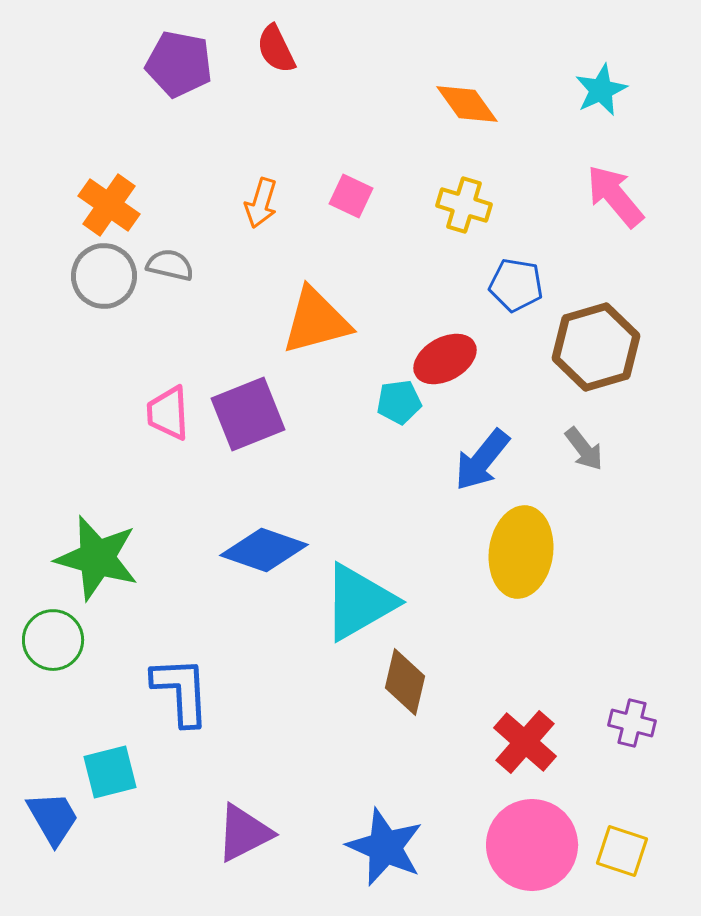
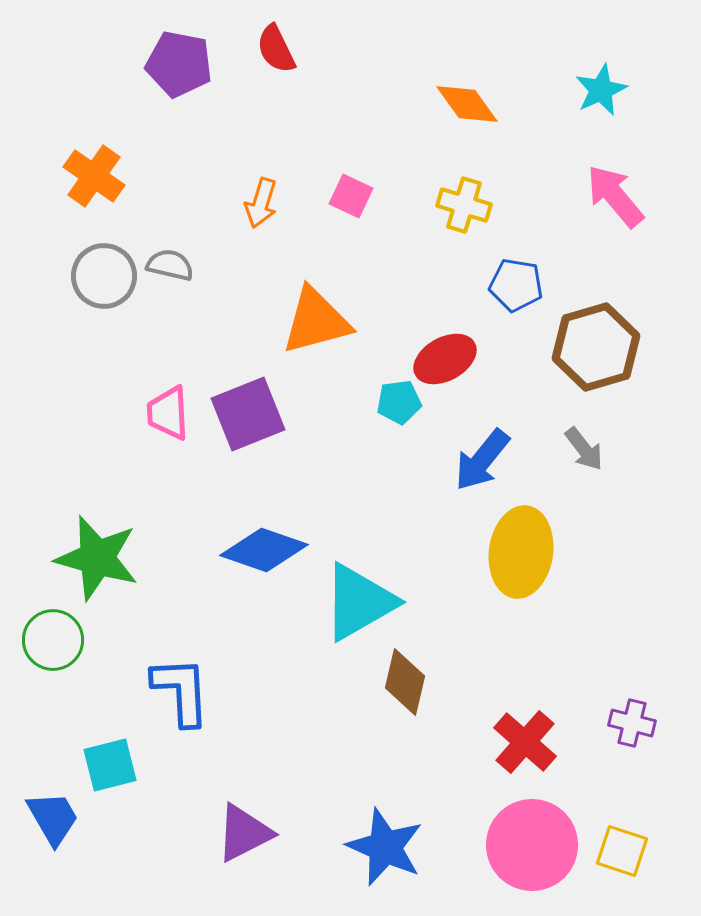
orange cross: moved 15 px left, 29 px up
cyan square: moved 7 px up
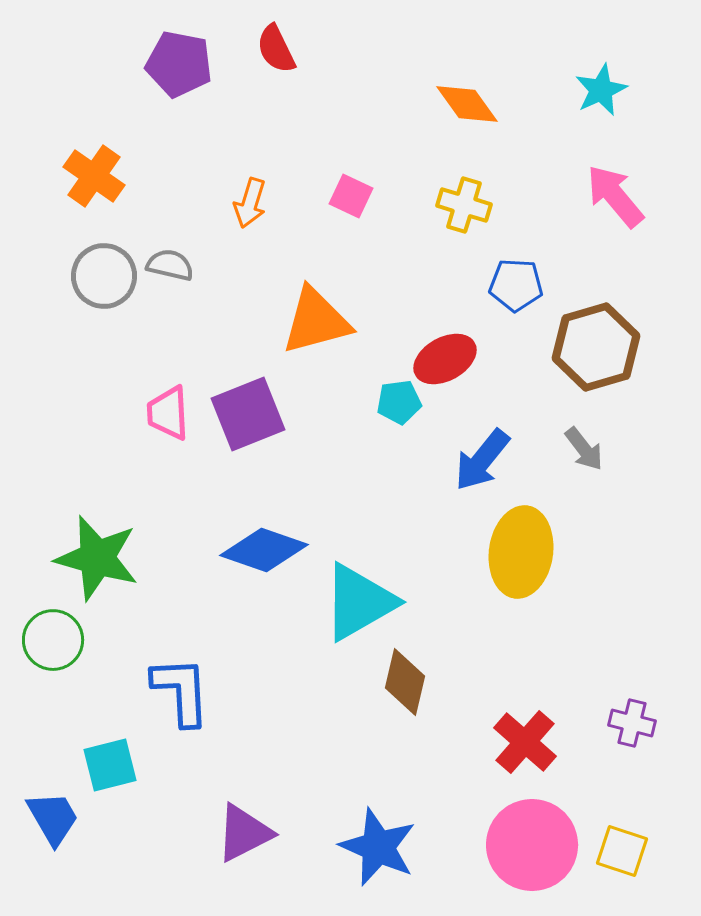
orange arrow: moved 11 px left
blue pentagon: rotated 6 degrees counterclockwise
blue star: moved 7 px left
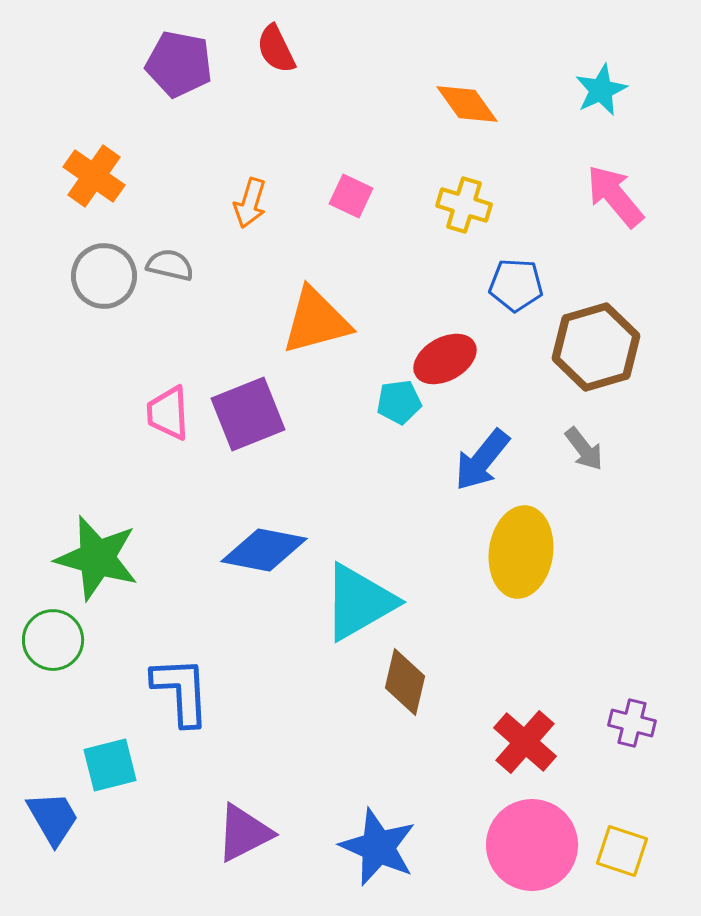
blue diamond: rotated 8 degrees counterclockwise
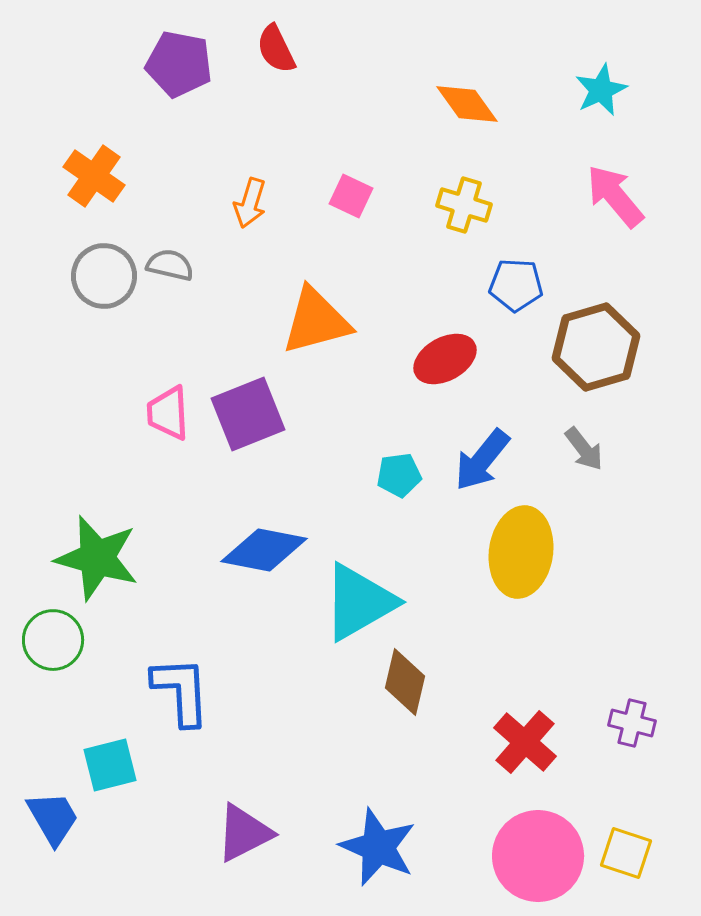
cyan pentagon: moved 73 px down
pink circle: moved 6 px right, 11 px down
yellow square: moved 4 px right, 2 px down
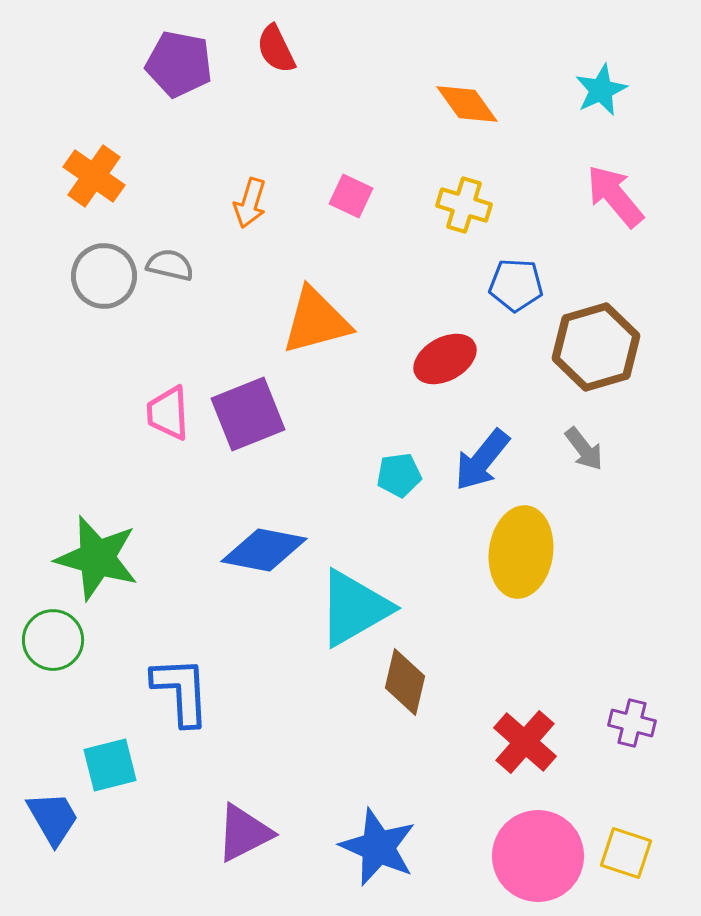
cyan triangle: moved 5 px left, 6 px down
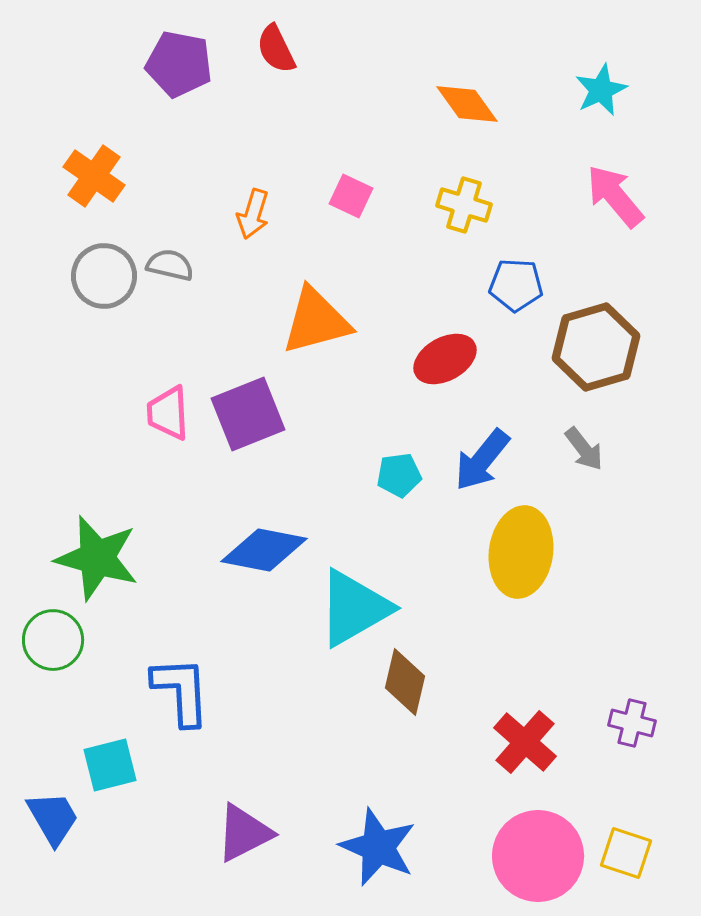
orange arrow: moved 3 px right, 11 px down
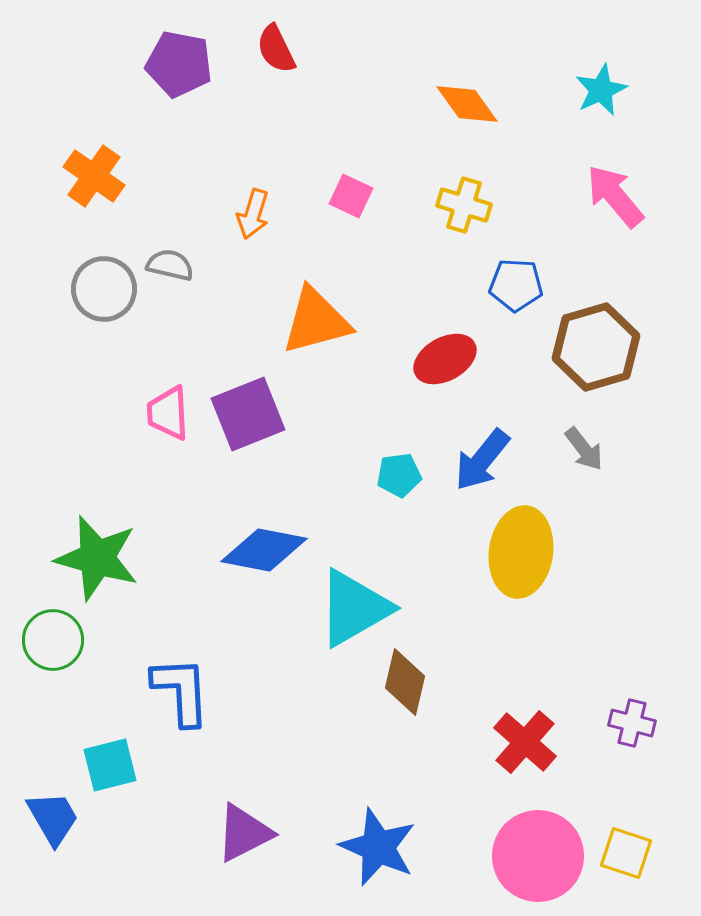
gray circle: moved 13 px down
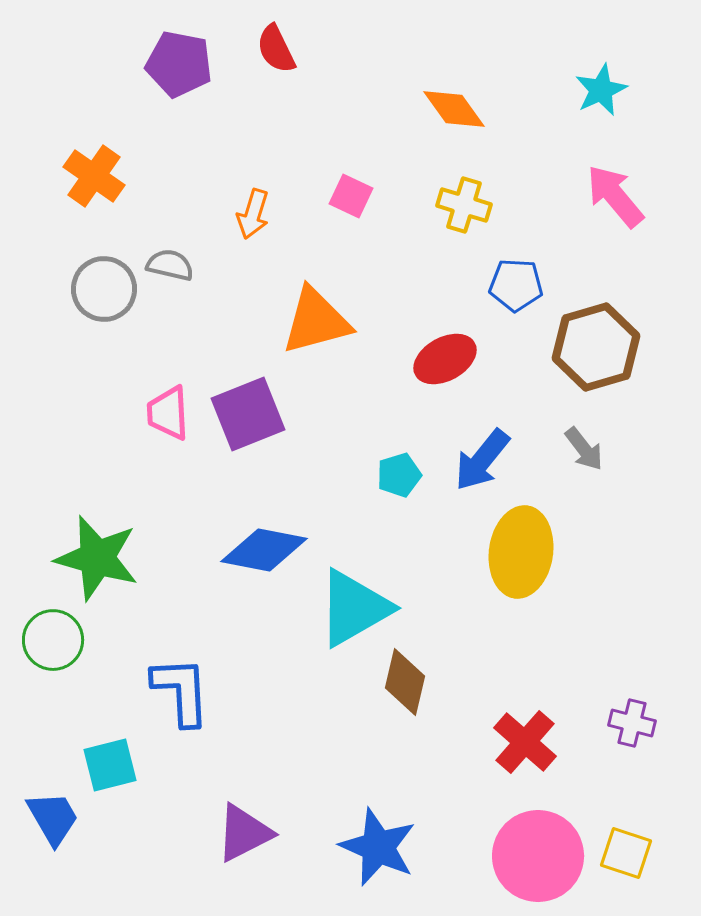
orange diamond: moved 13 px left, 5 px down
cyan pentagon: rotated 9 degrees counterclockwise
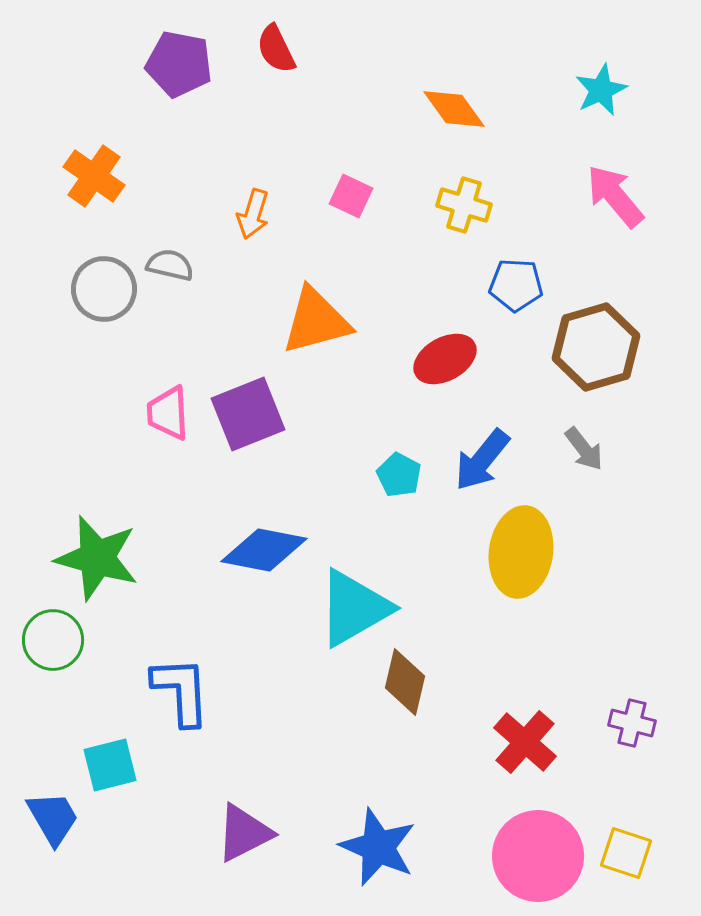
cyan pentagon: rotated 27 degrees counterclockwise
